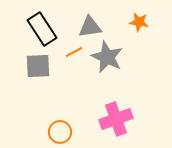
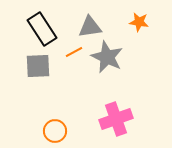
orange circle: moved 5 px left, 1 px up
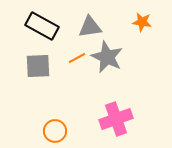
orange star: moved 3 px right
black rectangle: moved 3 px up; rotated 28 degrees counterclockwise
orange line: moved 3 px right, 6 px down
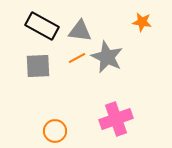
gray triangle: moved 10 px left, 4 px down; rotated 15 degrees clockwise
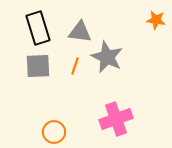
orange star: moved 14 px right, 2 px up
black rectangle: moved 4 px left, 2 px down; rotated 44 degrees clockwise
gray triangle: moved 1 px down
orange line: moved 2 px left, 8 px down; rotated 42 degrees counterclockwise
orange circle: moved 1 px left, 1 px down
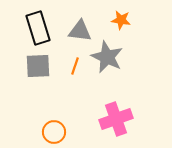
orange star: moved 35 px left
gray triangle: moved 1 px up
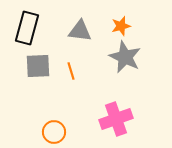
orange star: moved 6 px down; rotated 24 degrees counterclockwise
black rectangle: moved 11 px left; rotated 32 degrees clockwise
gray star: moved 18 px right
orange line: moved 4 px left, 5 px down; rotated 36 degrees counterclockwise
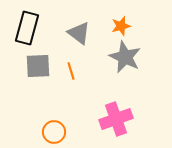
gray triangle: moved 1 px left, 2 px down; rotated 30 degrees clockwise
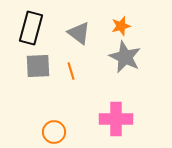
black rectangle: moved 4 px right
pink cross: rotated 20 degrees clockwise
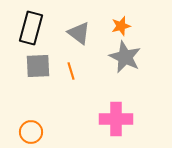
orange circle: moved 23 px left
